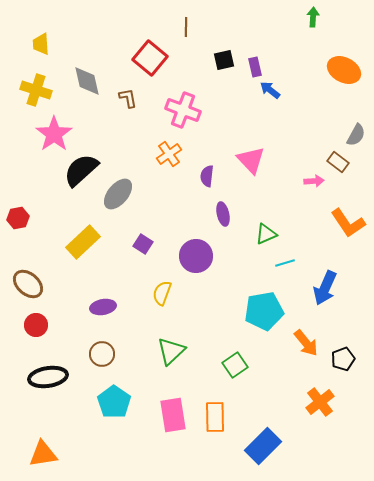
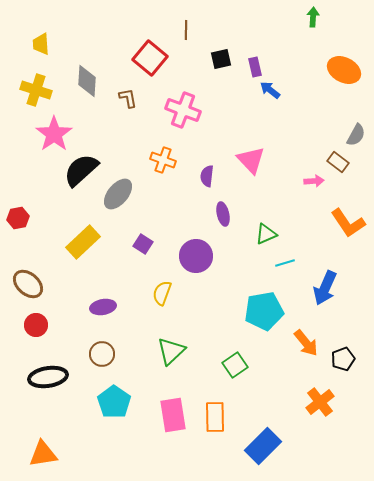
brown line at (186, 27): moved 3 px down
black square at (224, 60): moved 3 px left, 1 px up
gray diamond at (87, 81): rotated 16 degrees clockwise
orange cross at (169, 154): moved 6 px left, 6 px down; rotated 35 degrees counterclockwise
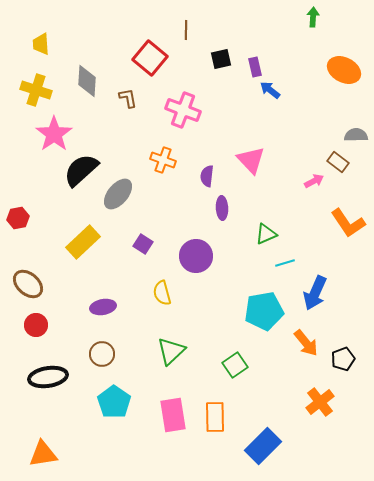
gray semicircle at (356, 135): rotated 120 degrees counterclockwise
pink arrow at (314, 181): rotated 24 degrees counterclockwise
purple ellipse at (223, 214): moved 1 px left, 6 px up; rotated 10 degrees clockwise
blue arrow at (325, 288): moved 10 px left, 5 px down
yellow semicircle at (162, 293): rotated 35 degrees counterclockwise
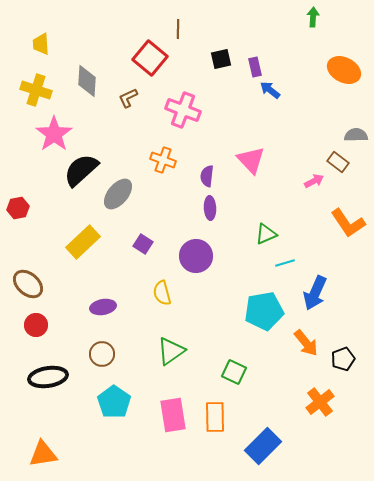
brown line at (186, 30): moved 8 px left, 1 px up
brown L-shape at (128, 98): rotated 105 degrees counterclockwise
purple ellipse at (222, 208): moved 12 px left
red hexagon at (18, 218): moved 10 px up
green triangle at (171, 351): rotated 8 degrees clockwise
green square at (235, 365): moved 1 px left, 7 px down; rotated 30 degrees counterclockwise
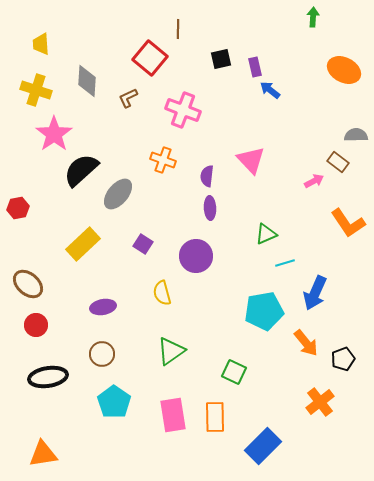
yellow rectangle at (83, 242): moved 2 px down
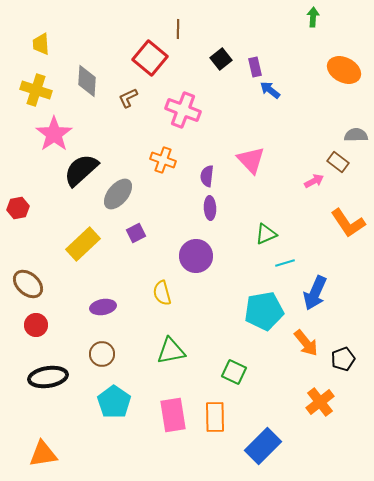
black square at (221, 59): rotated 25 degrees counterclockwise
purple square at (143, 244): moved 7 px left, 11 px up; rotated 30 degrees clockwise
green triangle at (171, 351): rotated 24 degrees clockwise
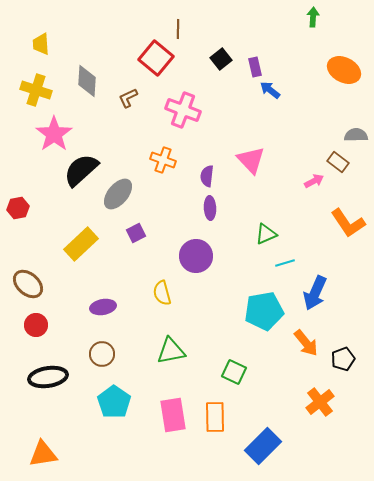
red square at (150, 58): moved 6 px right
yellow rectangle at (83, 244): moved 2 px left
